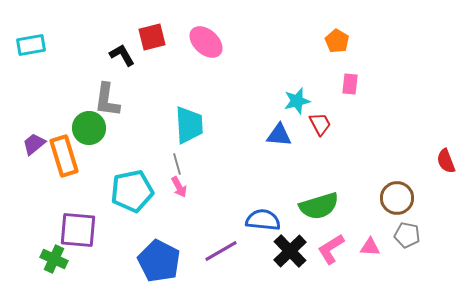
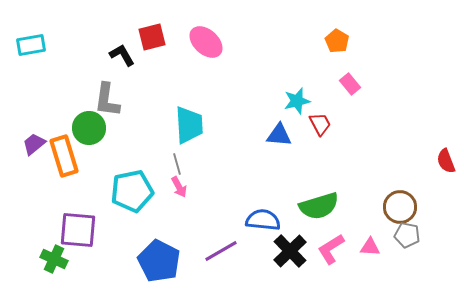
pink rectangle: rotated 45 degrees counterclockwise
brown circle: moved 3 px right, 9 px down
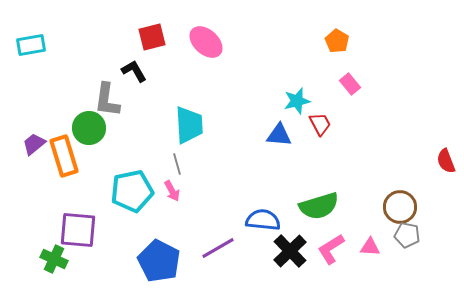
black L-shape: moved 12 px right, 16 px down
pink arrow: moved 7 px left, 4 px down
purple line: moved 3 px left, 3 px up
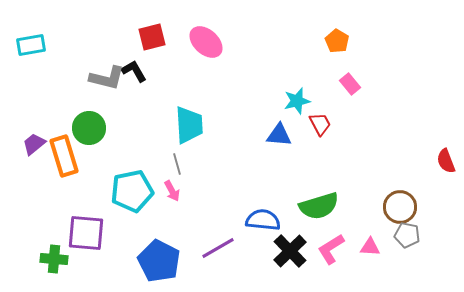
gray L-shape: moved 22 px up; rotated 84 degrees counterclockwise
purple square: moved 8 px right, 3 px down
green cross: rotated 20 degrees counterclockwise
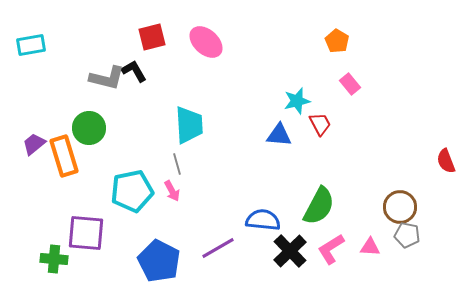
green semicircle: rotated 45 degrees counterclockwise
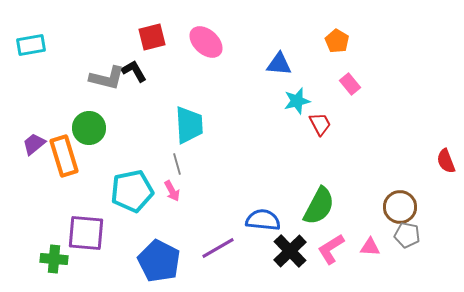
blue triangle: moved 71 px up
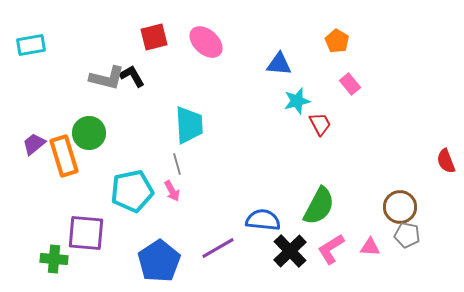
red square: moved 2 px right
black L-shape: moved 2 px left, 5 px down
green circle: moved 5 px down
blue pentagon: rotated 12 degrees clockwise
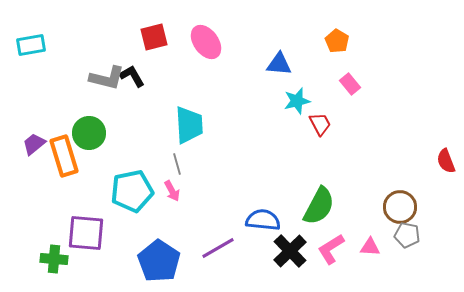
pink ellipse: rotated 12 degrees clockwise
blue pentagon: rotated 6 degrees counterclockwise
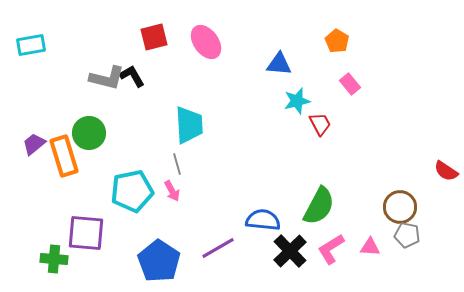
red semicircle: moved 10 px down; rotated 35 degrees counterclockwise
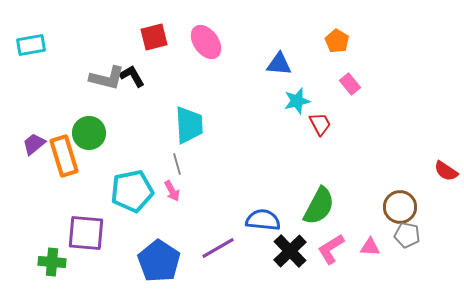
green cross: moved 2 px left, 3 px down
